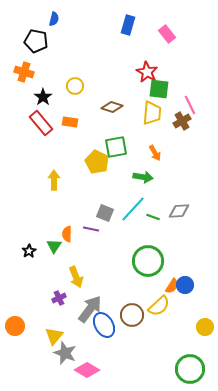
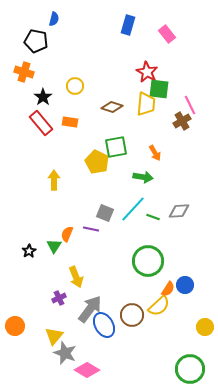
yellow trapezoid at (152, 113): moved 6 px left, 9 px up
orange semicircle at (67, 234): rotated 21 degrees clockwise
orange semicircle at (172, 286): moved 4 px left, 3 px down
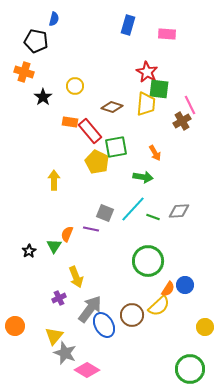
pink rectangle at (167, 34): rotated 48 degrees counterclockwise
red rectangle at (41, 123): moved 49 px right, 8 px down
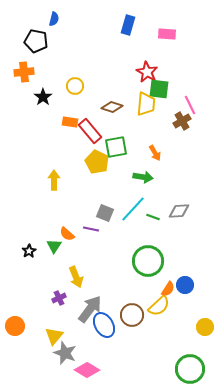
orange cross at (24, 72): rotated 24 degrees counterclockwise
orange semicircle at (67, 234): rotated 70 degrees counterclockwise
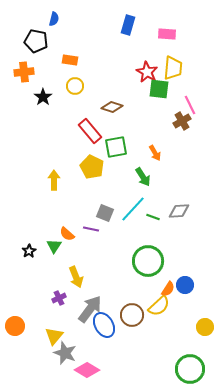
yellow trapezoid at (146, 104): moved 27 px right, 36 px up
orange rectangle at (70, 122): moved 62 px up
yellow pentagon at (97, 162): moved 5 px left, 5 px down
green arrow at (143, 177): rotated 48 degrees clockwise
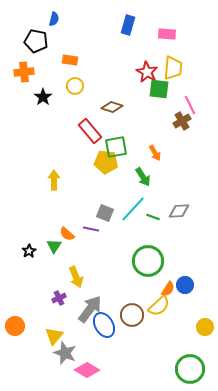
yellow pentagon at (92, 167): moved 14 px right, 5 px up; rotated 20 degrees counterclockwise
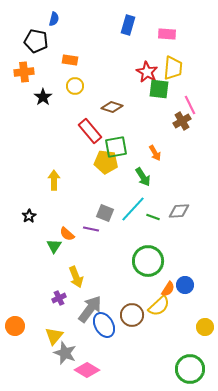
black star at (29, 251): moved 35 px up
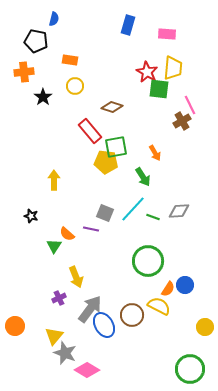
black star at (29, 216): moved 2 px right; rotated 24 degrees counterclockwise
yellow semicircle at (159, 306): rotated 110 degrees counterclockwise
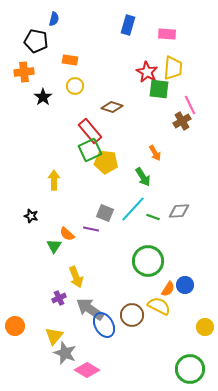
green square at (116, 147): moved 26 px left, 3 px down; rotated 15 degrees counterclockwise
gray arrow at (90, 309): rotated 92 degrees counterclockwise
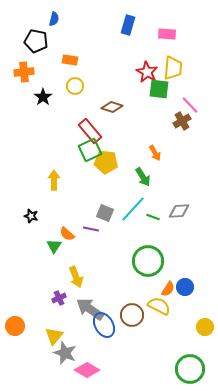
pink line at (190, 105): rotated 18 degrees counterclockwise
blue circle at (185, 285): moved 2 px down
